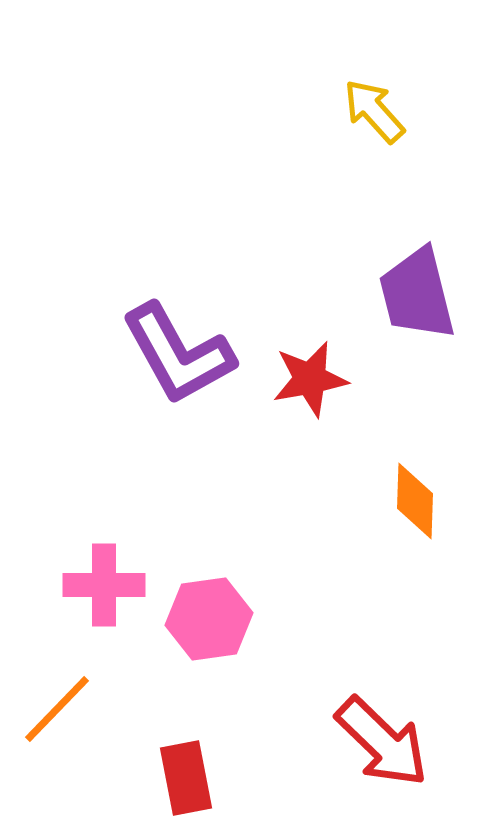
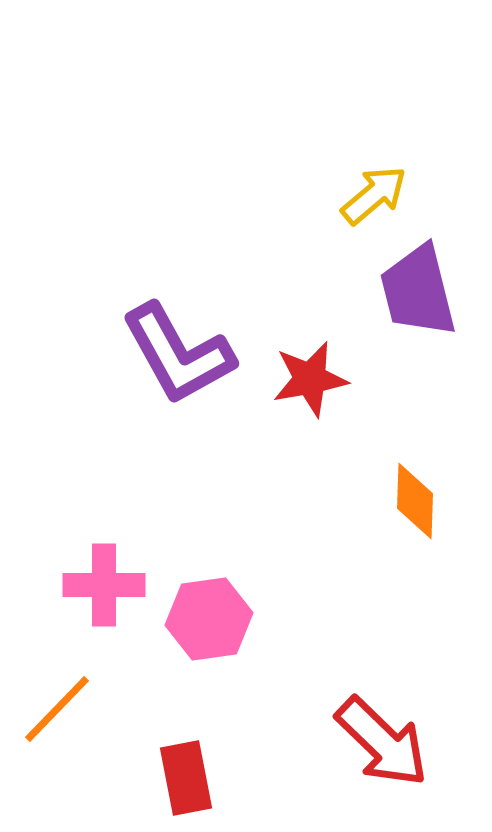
yellow arrow: moved 84 px down; rotated 92 degrees clockwise
purple trapezoid: moved 1 px right, 3 px up
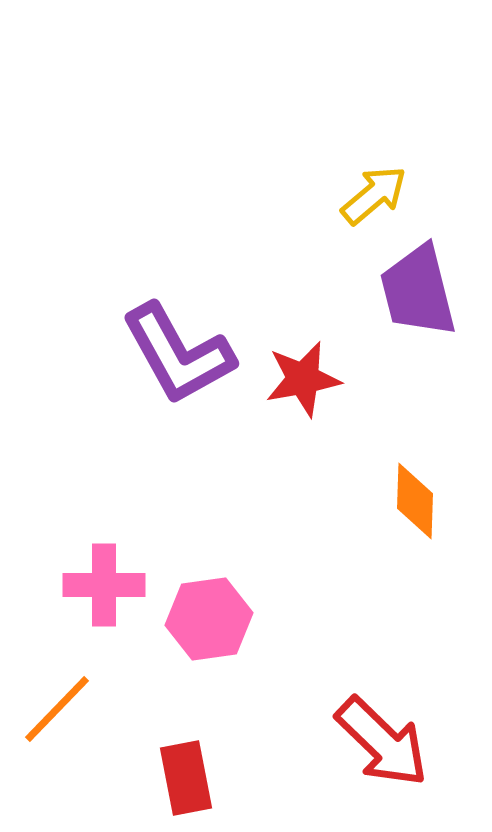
red star: moved 7 px left
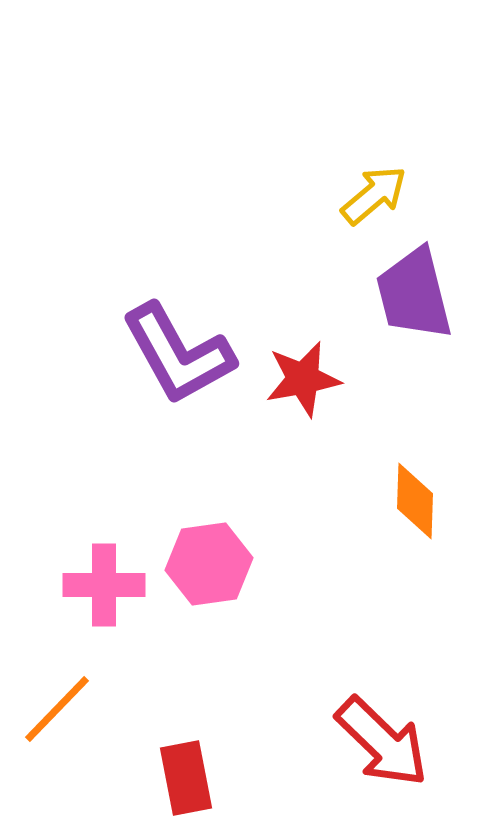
purple trapezoid: moved 4 px left, 3 px down
pink hexagon: moved 55 px up
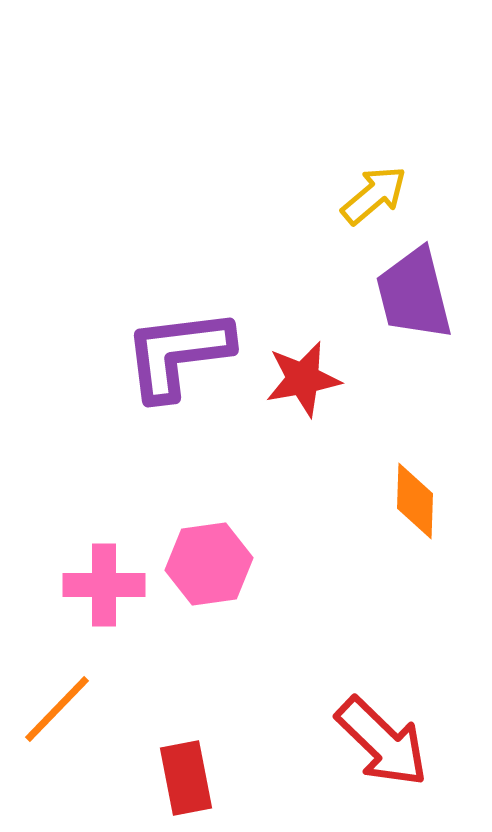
purple L-shape: rotated 112 degrees clockwise
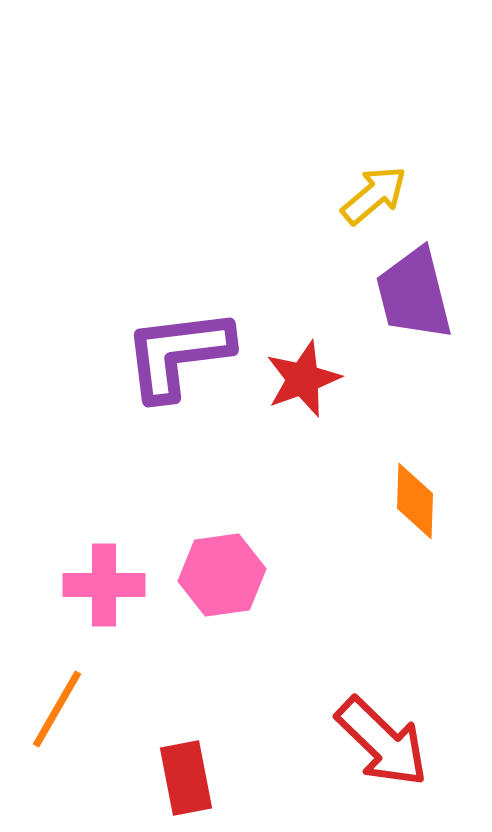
red star: rotated 10 degrees counterclockwise
pink hexagon: moved 13 px right, 11 px down
orange line: rotated 14 degrees counterclockwise
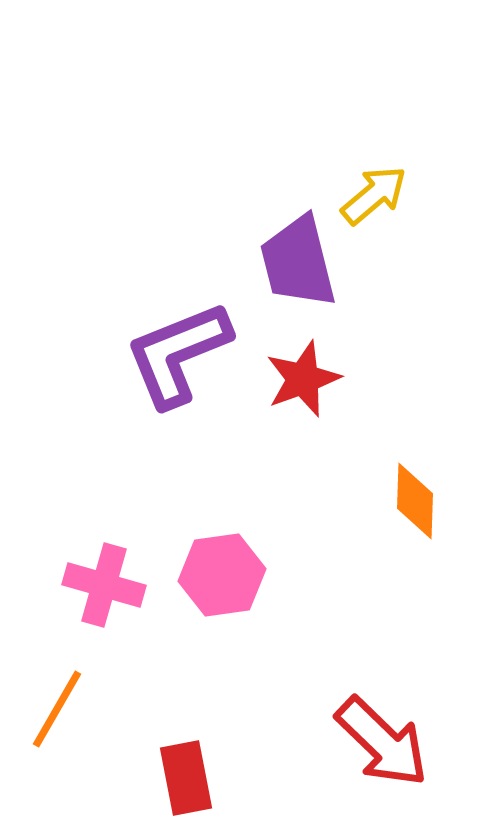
purple trapezoid: moved 116 px left, 32 px up
purple L-shape: rotated 15 degrees counterclockwise
pink cross: rotated 16 degrees clockwise
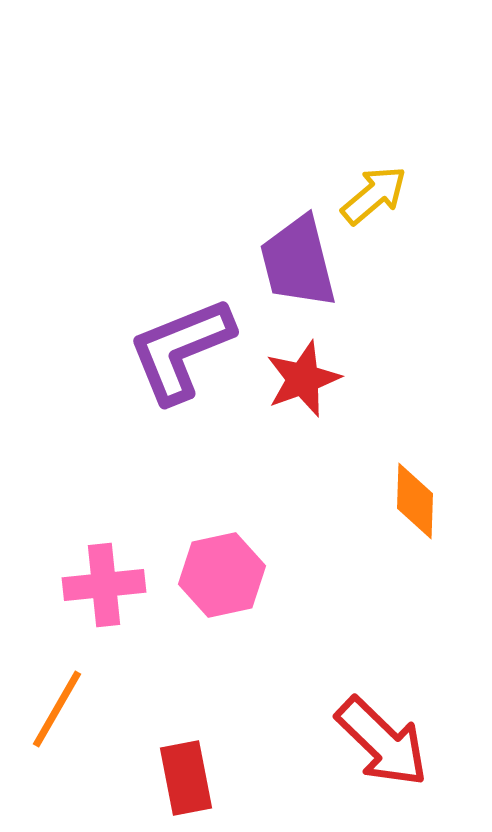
purple L-shape: moved 3 px right, 4 px up
pink hexagon: rotated 4 degrees counterclockwise
pink cross: rotated 22 degrees counterclockwise
